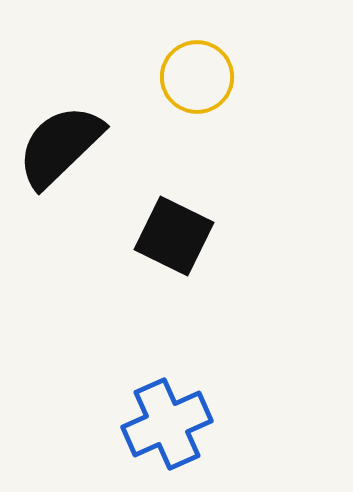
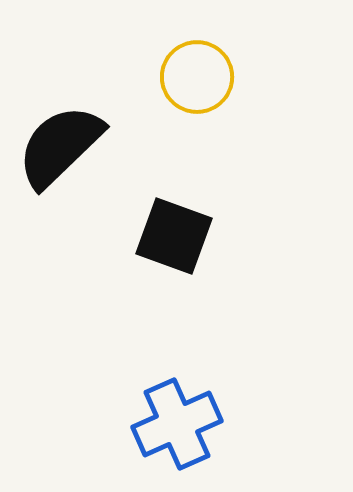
black square: rotated 6 degrees counterclockwise
blue cross: moved 10 px right
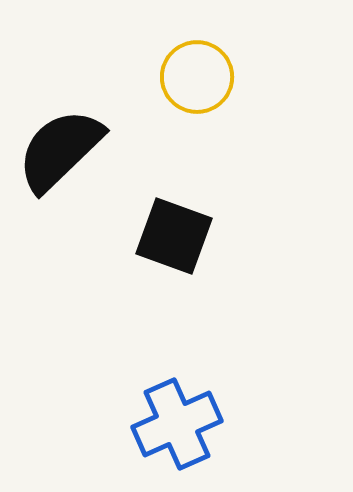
black semicircle: moved 4 px down
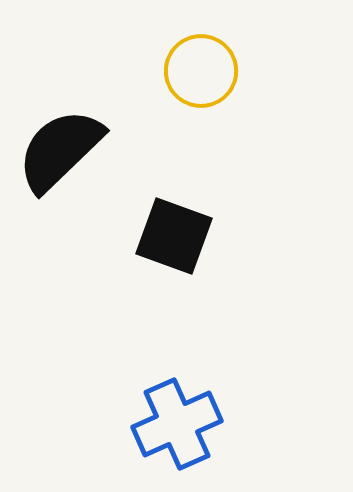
yellow circle: moved 4 px right, 6 px up
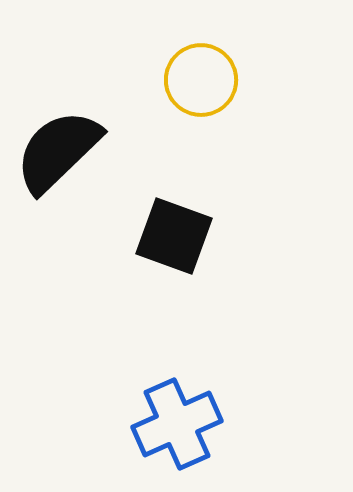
yellow circle: moved 9 px down
black semicircle: moved 2 px left, 1 px down
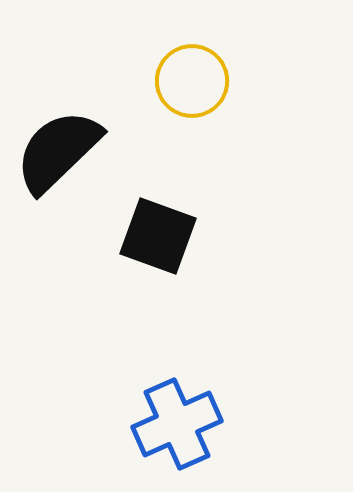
yellow circle: moved 9 px left, 1 px down
black square: moved 16 px left
